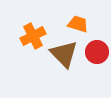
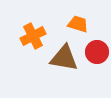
brown triangle: moved 4 px down; rotated 36 degrees counterclockwise
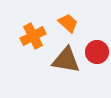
orange trapezoid: moved 10 px left, 1 px up; rotated 25 degrees clockwise
brown triangle: moved 2 px right, 2 px down
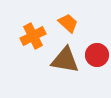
red circle: moved 3 px down
brown triangle: moved 1 px left
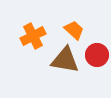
orange trapezoid: moved 6 px right, 7 px down
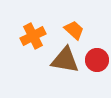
red circle: moved 5 px down
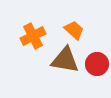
red circle: moved 4 px down
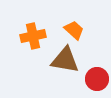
orange cross: rotated 15 degrees clockwise
red circle: moved 15 px down
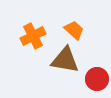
orange cross: rotated 15 degrees counterclockwise
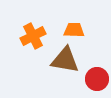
orange trapezoid: rotated 40 degrees counterclockwise
